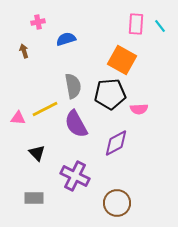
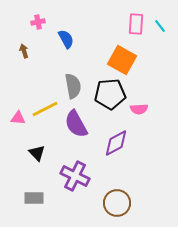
blue semicircle: rotated 78 degrees clockwise
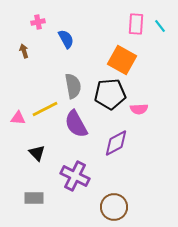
brown circle: moved 3 px left, 4 px down
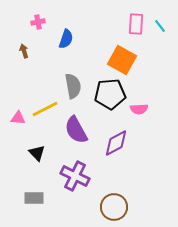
blue semicircle: rotated 48 degrees clockwise
purple semicircle: moved 6 px down
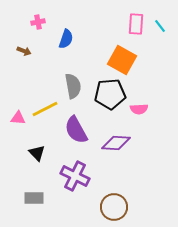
brown arrow: rotated 128 degrees clockwise
purple diamond: rotated 32 degrees clockwise
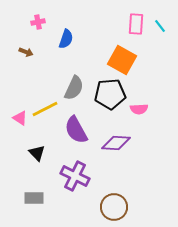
brown arrow: moved 2 px right, 1 px down
gray semicircle: moved 1 px right, 2 px down; rotated 35 degrees clockwise
pink triangle: moved 2 px right; rotated 28 degrees clockwise
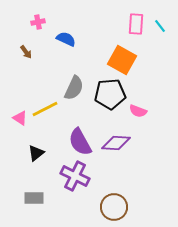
blue semicircle: rotated 84 degrees counterclockwise
brown arrow: rotated 32 degrees clockwise
pink semicircle: moved 1 px left, 2 px down; rotated 24 degrees clockwise
purple semicircle: moved 4 px right, 12 px down
black triangle: moved 1 px left; rotated 36 degrees clockwise
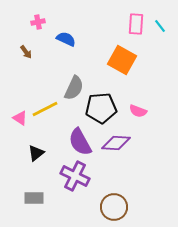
black pentagon: moved 9 px left, 14 px down
